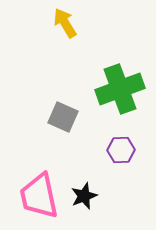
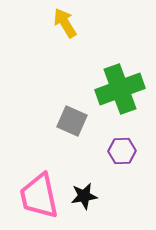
gray square: moved 9 px right, 4 px down
purple hexagon: moved 1 px right, 1 px down
black star: rotated 12 degrees clockwise
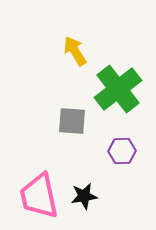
yellow arrow: moved 10 px right, 28 px down
green cross: moved 2 px left; rotated 18 degrees counterclockwise
gray square: rotated 20 degrees counterclockwise
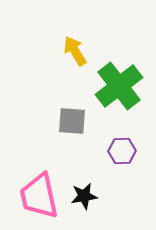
green cross: moved 1 px right, 3 px up
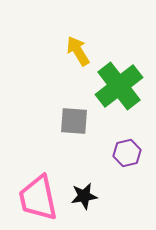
yellow arrow: moved 3 px right
gray square: moved 2 px right
purple hexagon: moved 5 px right, 2 px down; rotated 12 degrees counterclockwise
pink trapezoid: moved 1 px left, 2 px down
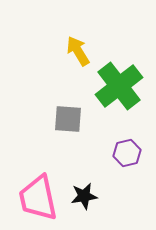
gray square: moved 6 px left, 2 px up
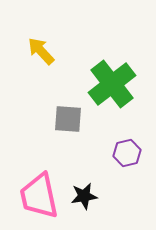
yellow arrow: moved 37 px left; rotated 12 degrees counterclockwise
green cross: moved 7 px left, 2 px up
pink trapezoid: moved 1 px right, 2 px up
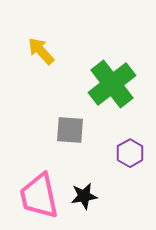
gray square: moved 2 px right, 11 px down
purple hexagon: moved 3 px right; rotated 16 degrees counterclockwise
